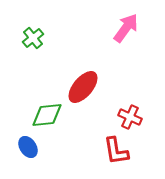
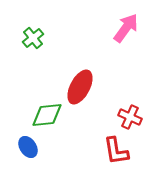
red ellipse: moved 3 px left; rotated 12 degrees counterclockwise
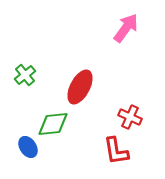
green cross: moved 8 px left, 37 px down
green diamond: moved 6 px right, 9 px down
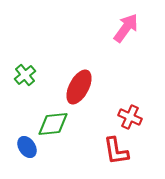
red ellipse: moved 1 px left
blue ellipse: moved 1 px left
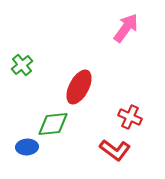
green cross: moved 3 px left, 10 px up
blue ellipse: rotated 60 degrees counterclockwise
red L-shape: moved 1 px left, 1 px up; rotated 44 degrees counterclockwise
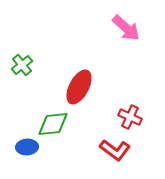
pink arrow: rotated 96 degrees clockwise
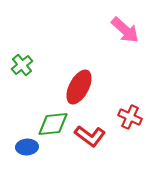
pink arrow: moved 1 px left, 2 px down
red L-shape: moved 25 px left, 14 px up
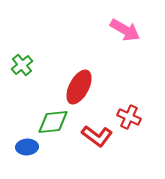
pink arrow: rotated 12 degrees counterclockwise
red cross: moved 1 px left
green diamond: moved 2 px up
red L-shape: moved 7 px right
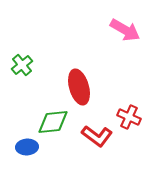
red ellipse: rotated 44 degrees counterclockwise
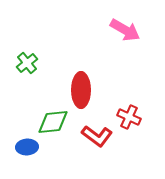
green cross: moved 5 px right, 2 px up
red ellipse: moved 2 px right, 3 px down; rotated 16 degrees clockwise
